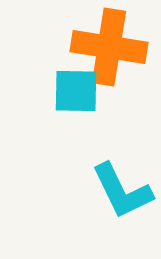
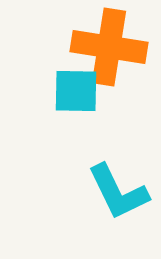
cyan L-shape: moved 4 px left, 1 px down
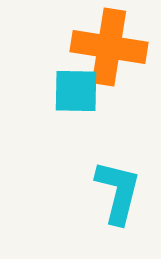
cyan L-shape: rotated 140 degrees counterclockwise
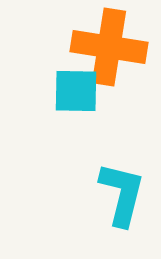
cyan L-shape: moved 4 px right, 2 px down
